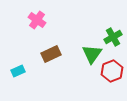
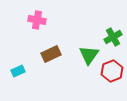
pink cross: rotated 24 degrees counterclockwise
green triangle: moved 3 px left, 1 px down
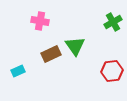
pink cross: moved 3 px right, 1 px down
green cross: moved 15 px up
green triangle: moved 14 px left, 9 px up; rotated 10 degrees counterclockwise
red hexagon: rotated 15 degrees clockwise
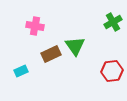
pink cross: moved 5 px left, 5 px down
cyan rectangle: moved 3 px right
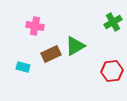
green triangle: rotated 35 degrees clockwise
cyan rectangle: moved 2 px right, 4 px up; rotated 40 degrees clockwise
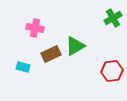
green cross: moved 4 px up
pink cross: moved 2 px down
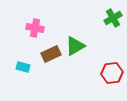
red hexagon: moved 2 px down
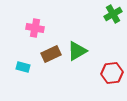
green cross: moved 4 px up
green triangle: moved 2 px right, 5 px down
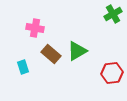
brown rectangle: rotated 66 degrees clockwise
cyan rectangle: rotated 56 degrees clockwise
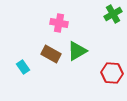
pink cross: moved 24 px right, 5 px up
brown rectangle: rotated 12 degrees counterclockwise
cyan rectangle: rotated 16 degrees counterclockwise
red hexagon: rotated 10 degrees clockwise
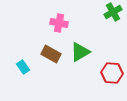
green cross: moved 2 px up
green triangle: moved 3 px right, 1 px down
